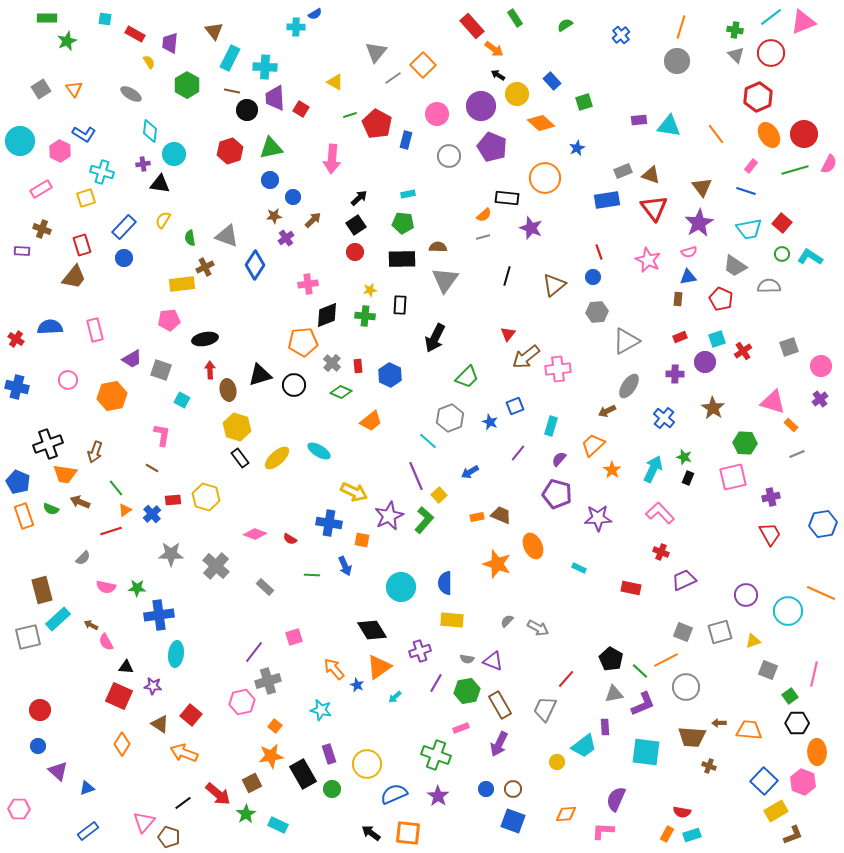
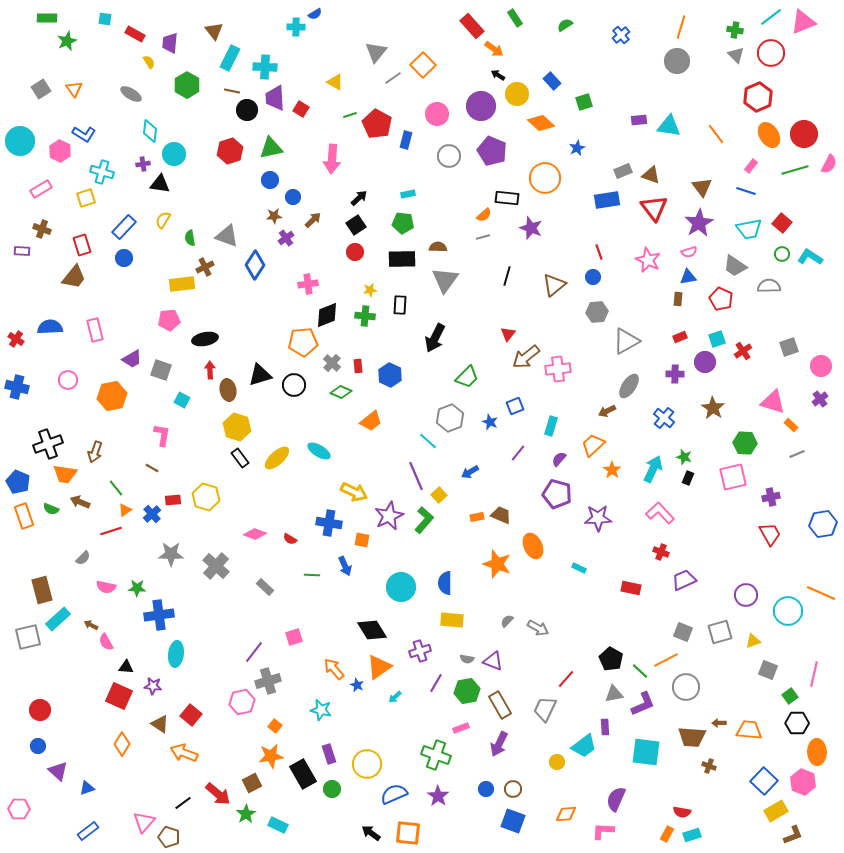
purple pentagon at (492, 147): moved 4 px down
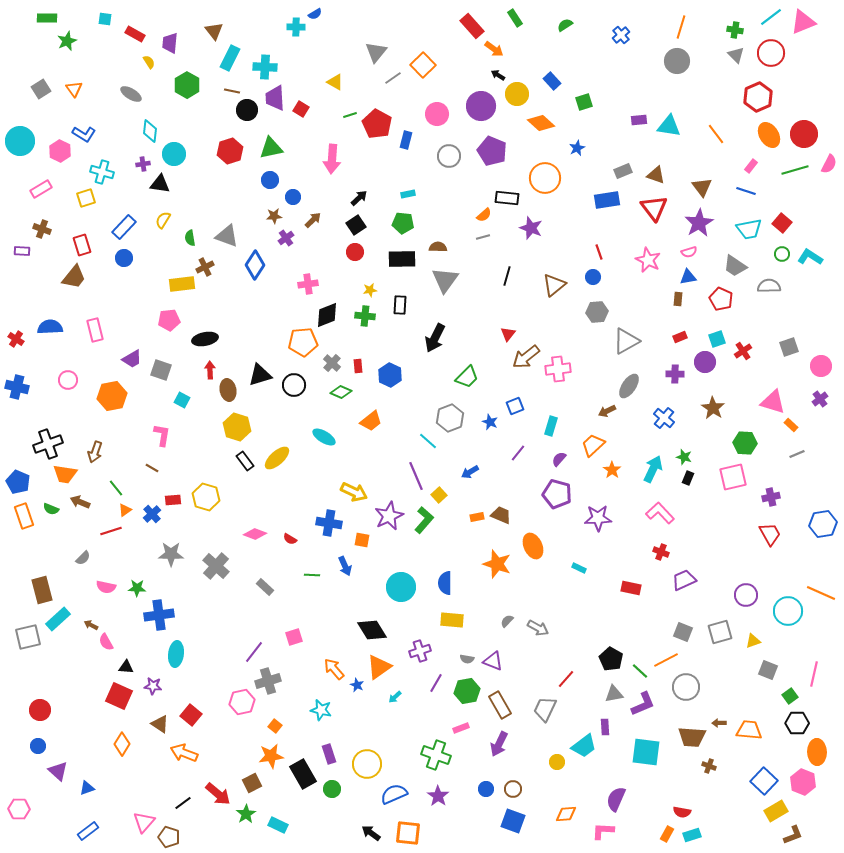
brown triangle at (651, 175): moved 5 px right
cyan ellipse at (319, 451): moved 5 px right, 14 px up
black rectangle at (240, 458): moved 5 px right, 3 px down
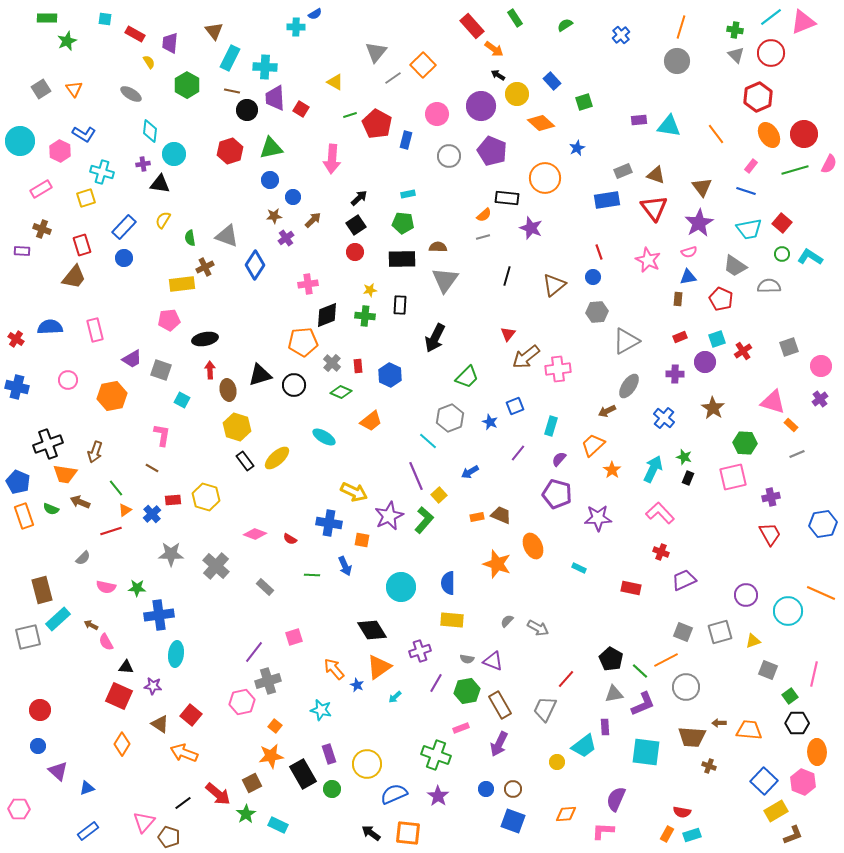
blue semicircle at (445, 583): moved 3 px right
